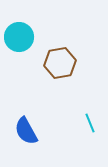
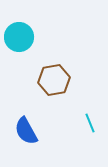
brown hexagon: moved 6 px left, 17 px down
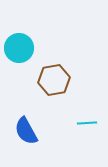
cyan circle: moved 11 px down
cyan line: moved 3 px left; rotated 72 degrees counterclockwise
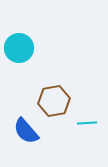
brown hexagon: moved 21 px down
blue semicircle: rotated 12 degrees counterclockwise
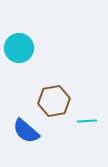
cyan line: moved 2 px up
blue semicircle: rotated 8 degrees counterclockwise
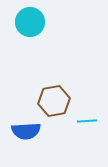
cyan circle: moved 11 px right, 26 px up
blue semicircle: rotated 44 degrees counterclockwise
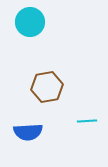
brown hexagon: moved 7 px left, 14 px up
blue semicircle: moved 2 px right, 1 px down
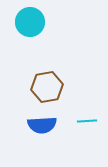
blue semicircle: moved 14 px right, 7 px up
